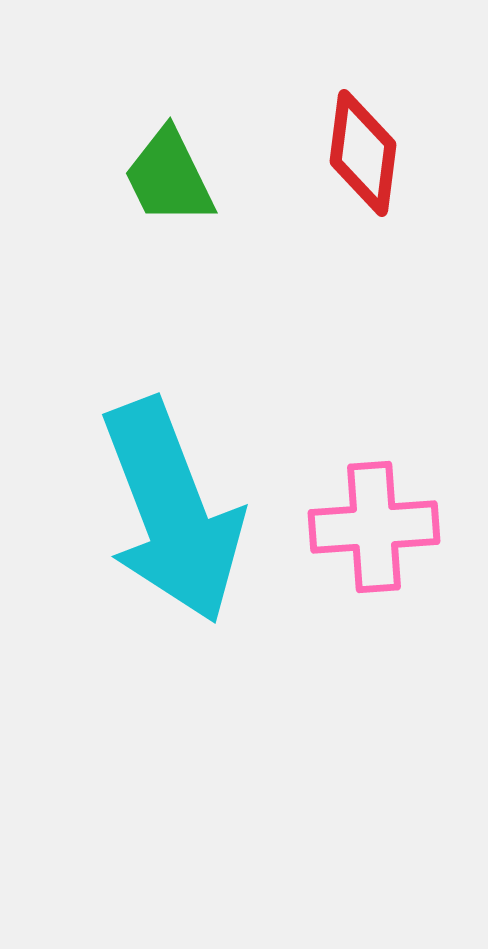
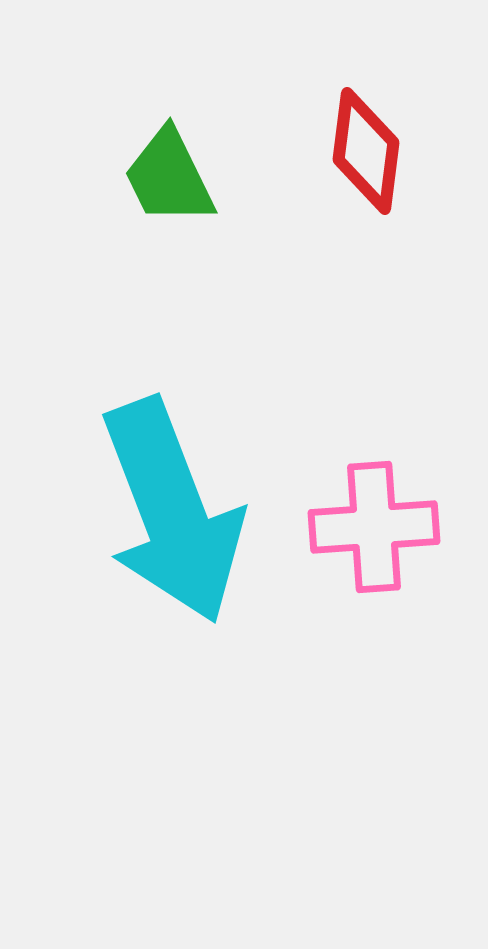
red diamond: moved 3 px right, 2 px up
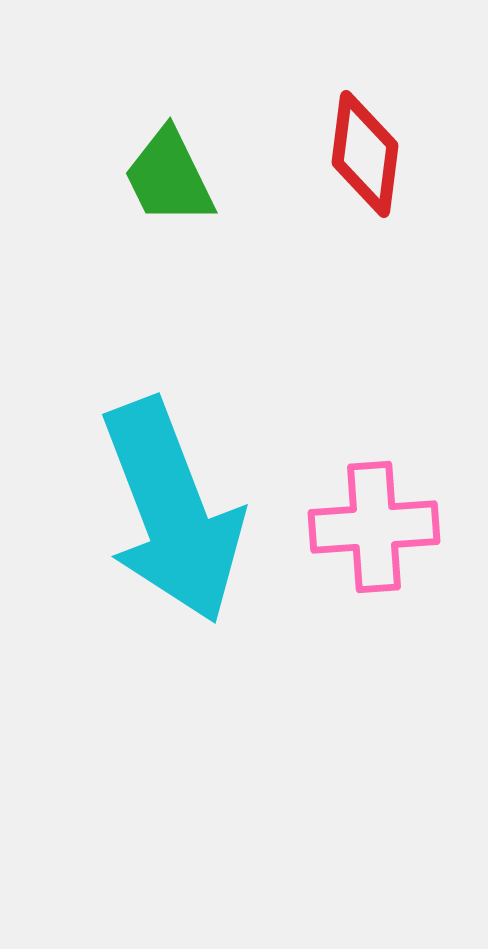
red diamond: moved 1 px left, 3 px down
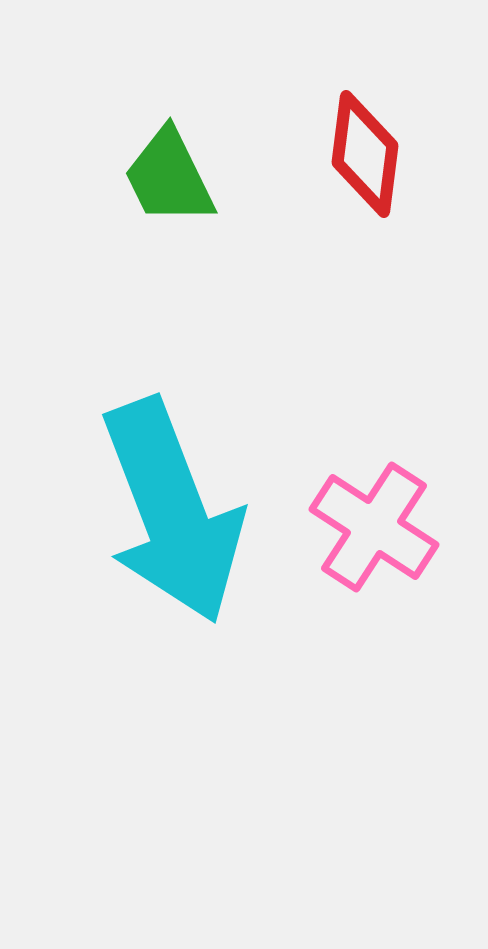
pink cross: rotated 37 degrees clockwise
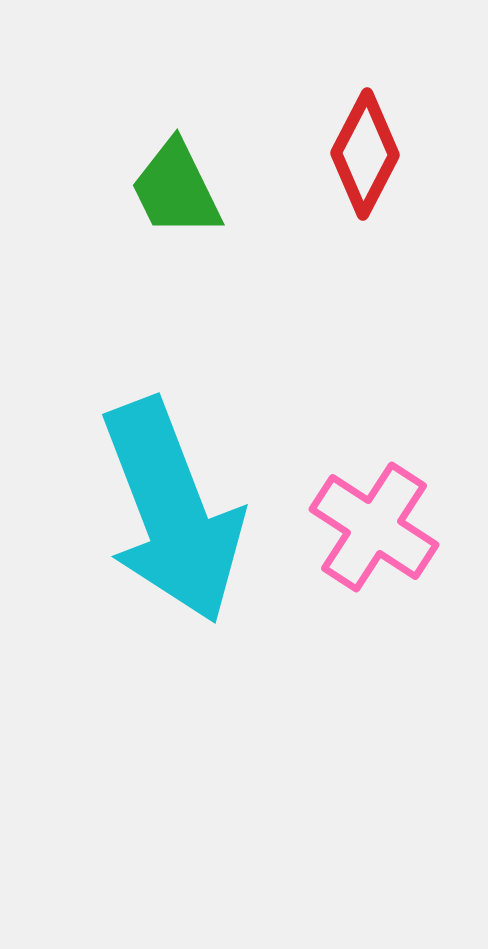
red diamond: rotated 20 degrees clockwise
green trapezoid: moved 7 px right, 12 px down
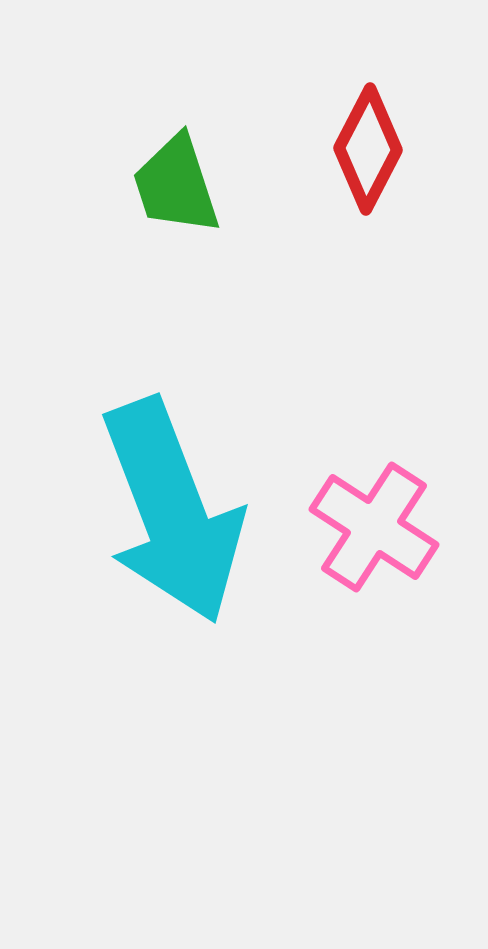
red diamond: moved 3 px right, 5 px up
green trapezoid: moved 4 px up; rotated 8 degrees clockwise
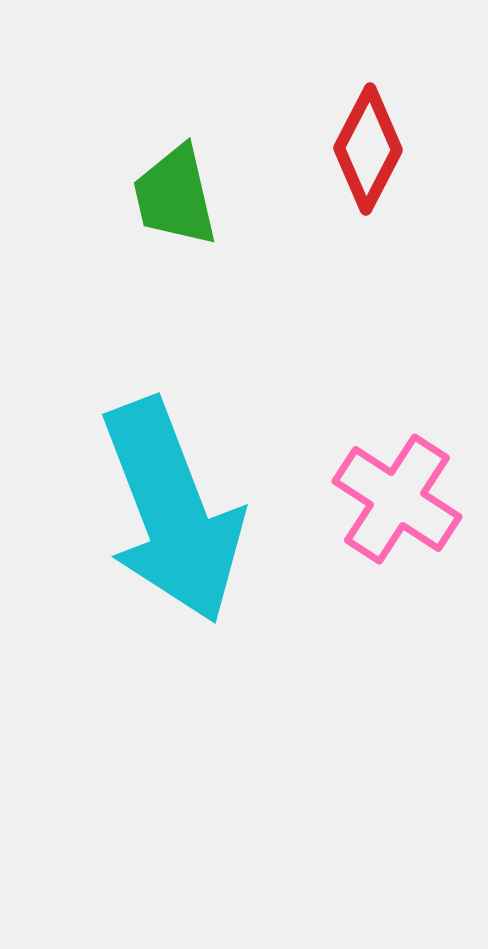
green trapezoid: moved 1 px left, 11 px down; rotated 5 degrees clockwise
pink cross: moved 23 px right, 28 px up
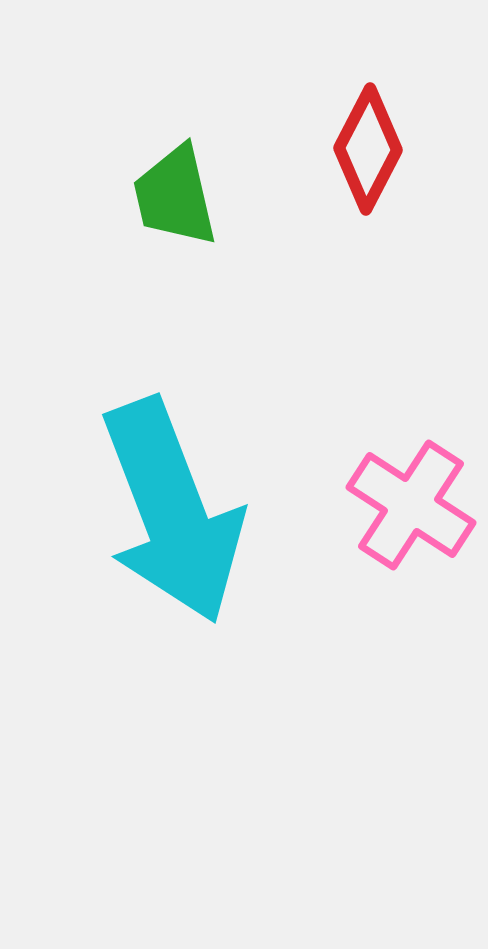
pink cross: moved 14 px right, 6 px down
